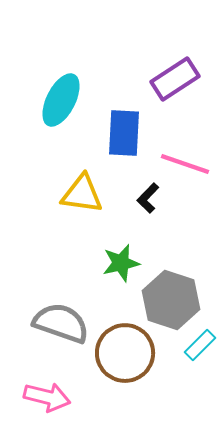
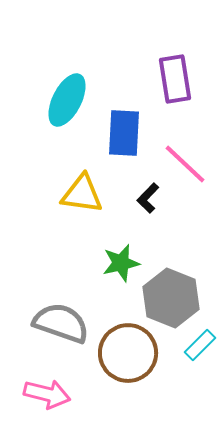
purple rectangle: rotated 66 degrees counterclockwise
cyan ellipse: moved 6 px right
pink line: rotated 24 degrees clockwise
gray hexagon: moved 2 px up; rotated 4 degrees clockwise
brown circle: moved 3 px right
pink arrow: moved 3 px up
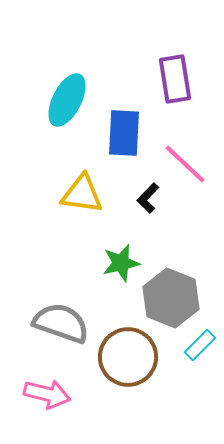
brown circle: moved 4 px down
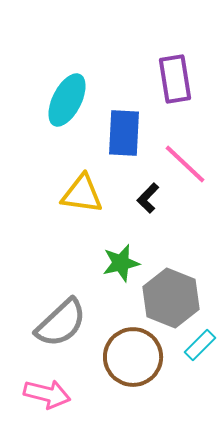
gray semicircle: rotated 118 degrees clockwise
brown circle: moved 5 px right
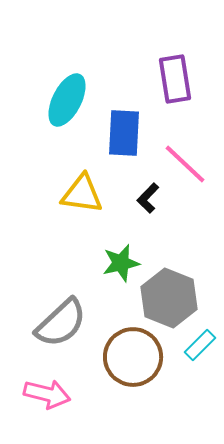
gray hexagon: moved 2 px left
